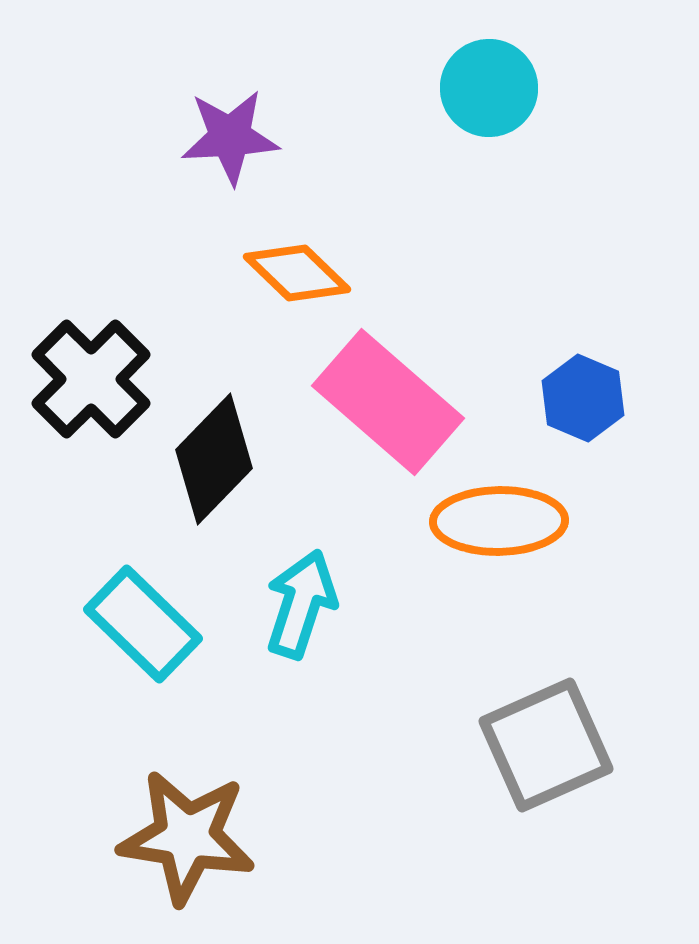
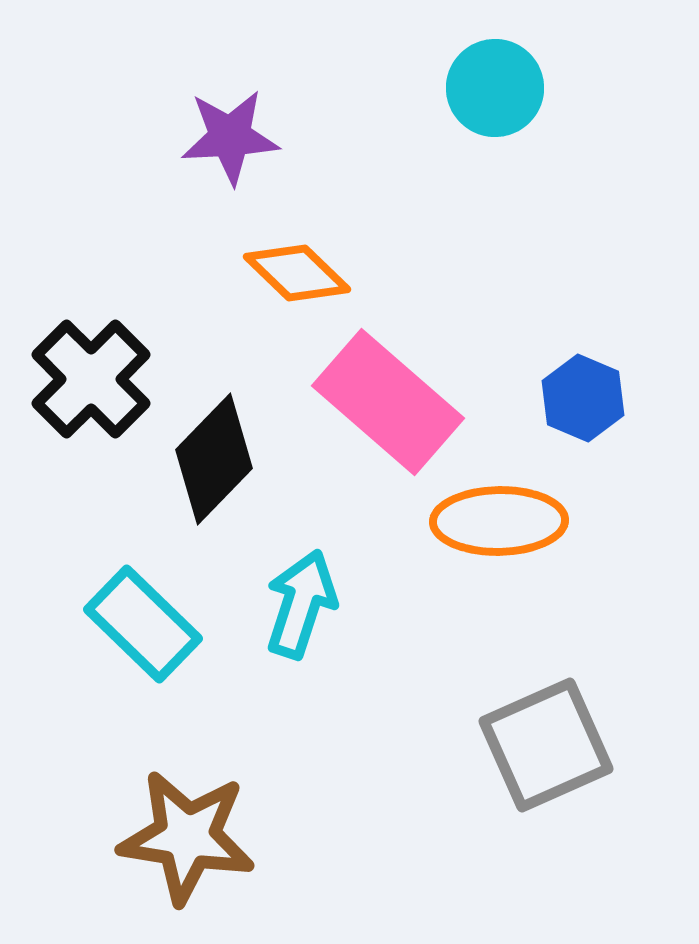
cyan circle: moved 6 px right
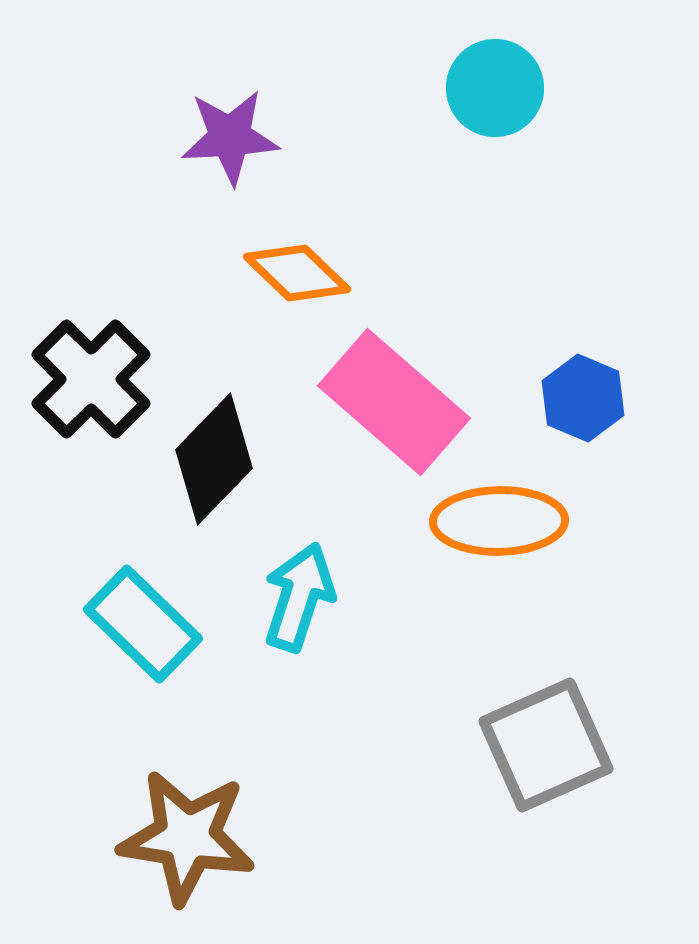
pink rectangle: moved 6 px right
cyan arrow: moved 2 px left, 7 px up
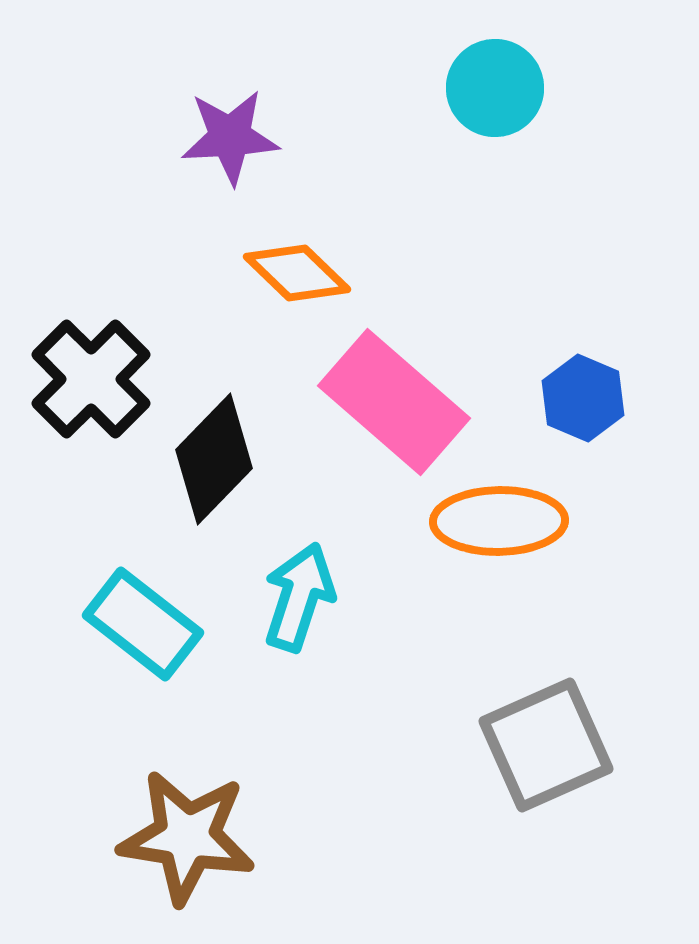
cyan rectangle: rotated 6 degrees counterclockwise
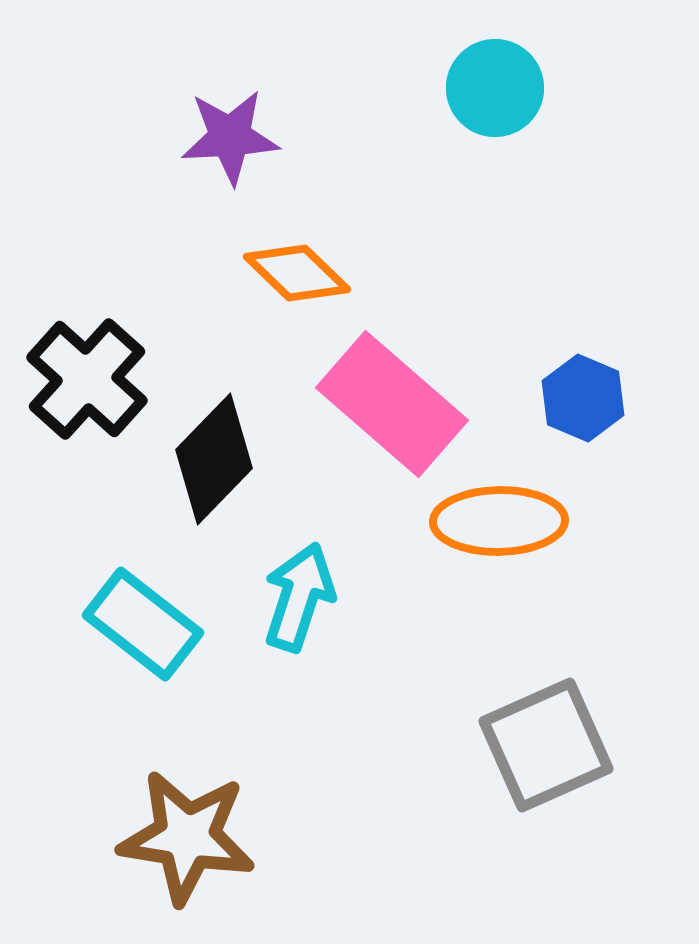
black cross: moved 4 px left; rotated 3 degrees counterclockwise
pink rectangle: moved 2 px left, 2 px down
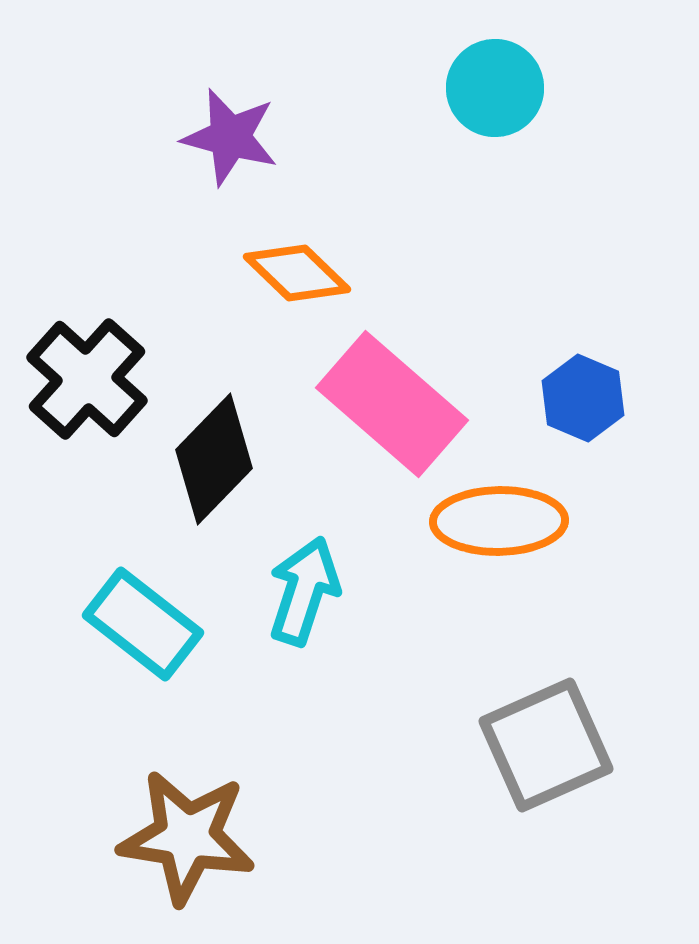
purple star: rotated 18 degrees clockwise
cyan arrow: moved 5 px right, 6 px up
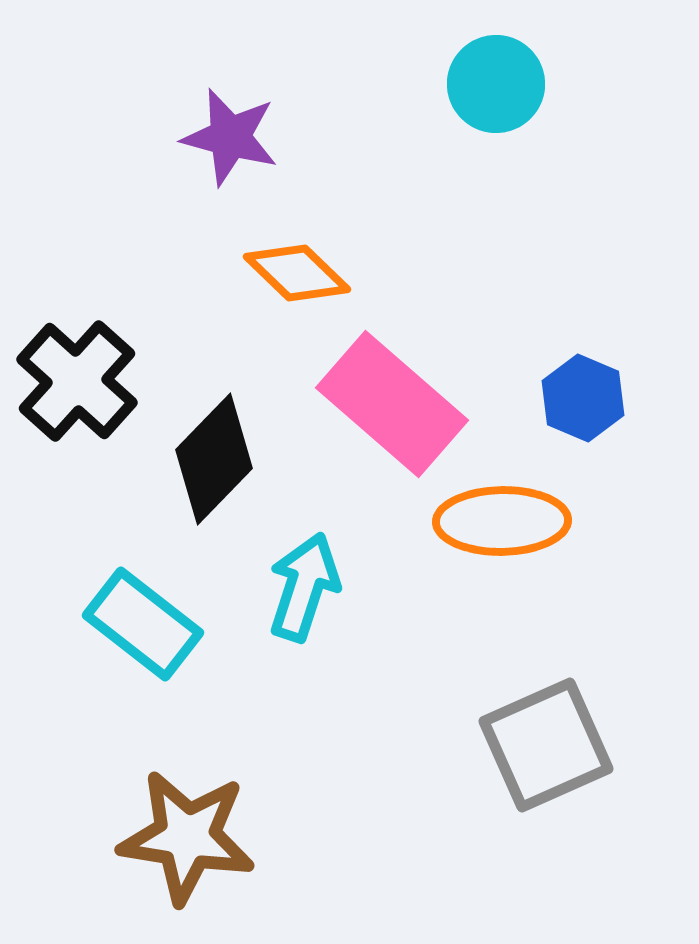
cyan circle: moved 1 px right, 4 px up
black cross: moved 10 px left, 2 px down
orange ellipse: moved 3 px right
cyan arrow: moved 4 px up
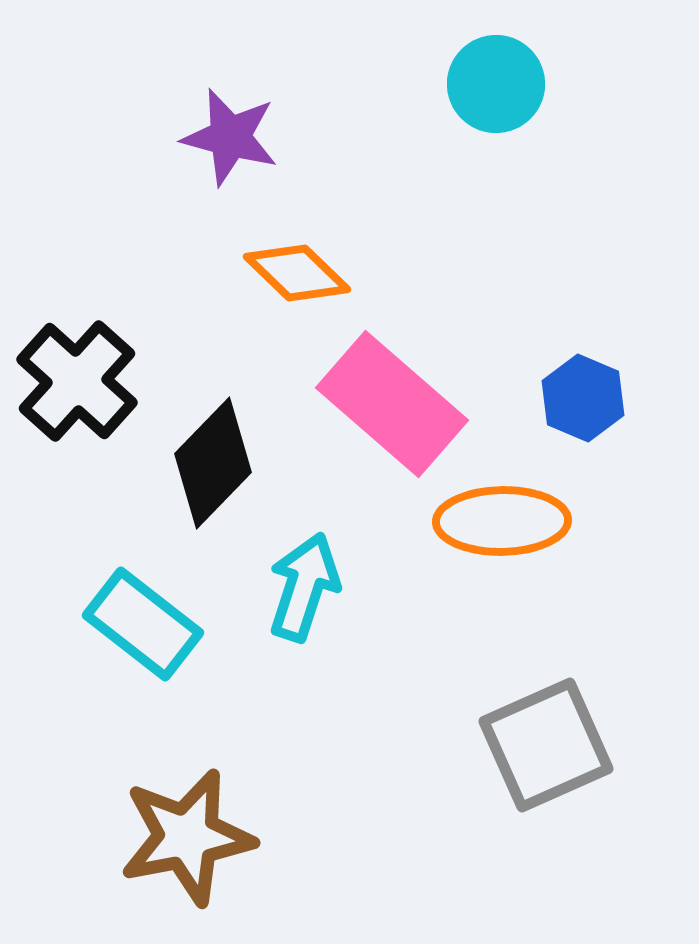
black diamond: moved 1 px left, 4 px down
brown star: rotated 20 degrees counterclockwise
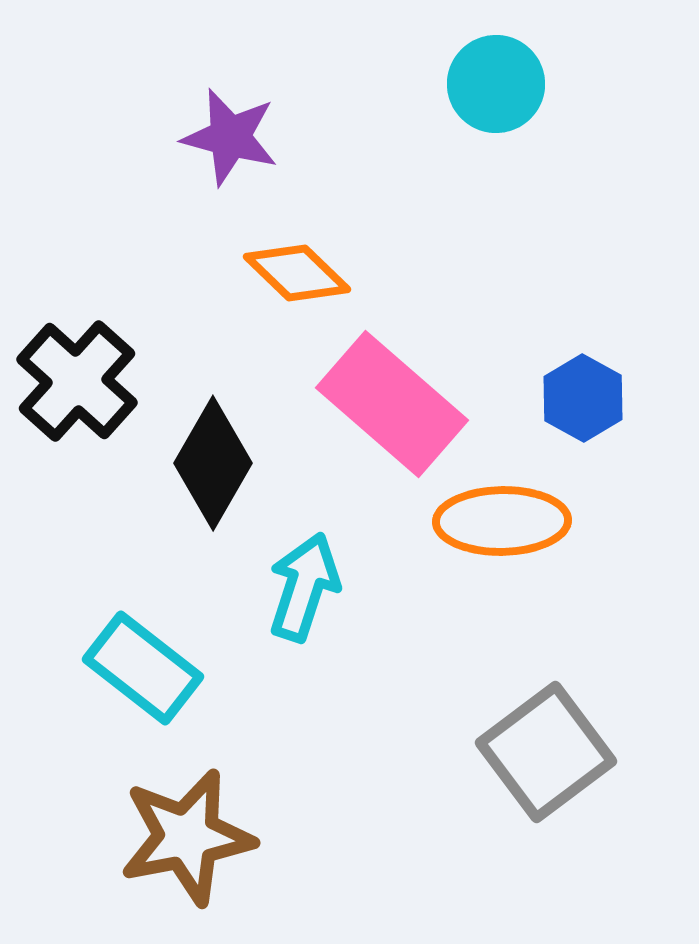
blue hexagon: rotated 6 degrees clockwise
black diamond: rotated 14 degrees counterclockwise
cyan rectangle: moved 44 px down
gray square: moved 7 px down; rotated 13 degrees counterclockwise
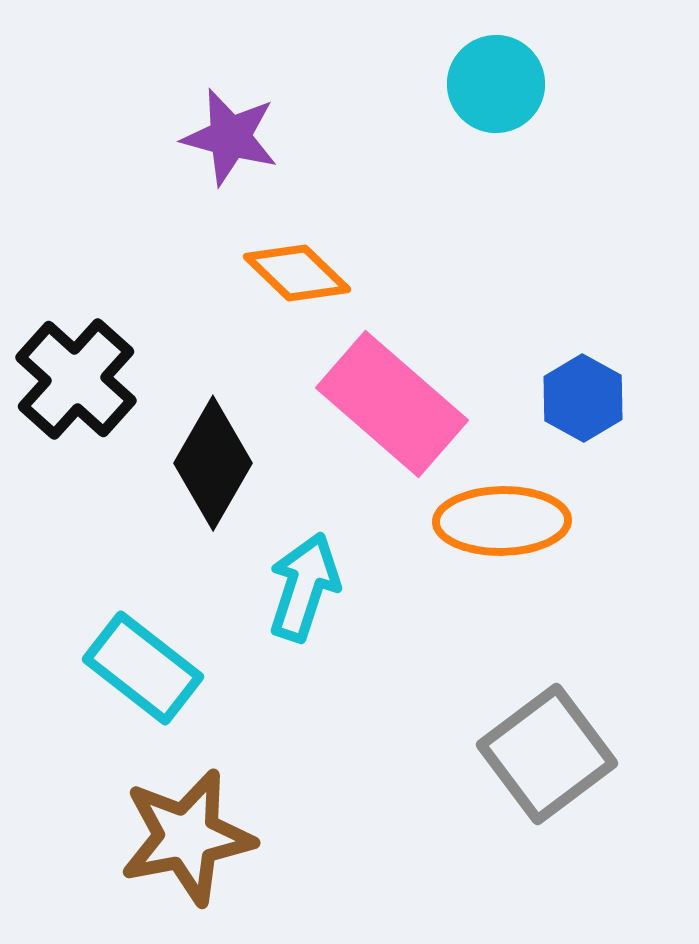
black cross: moved 1 px left, 2 px up
gray square: moved 1 px right, 2 px down
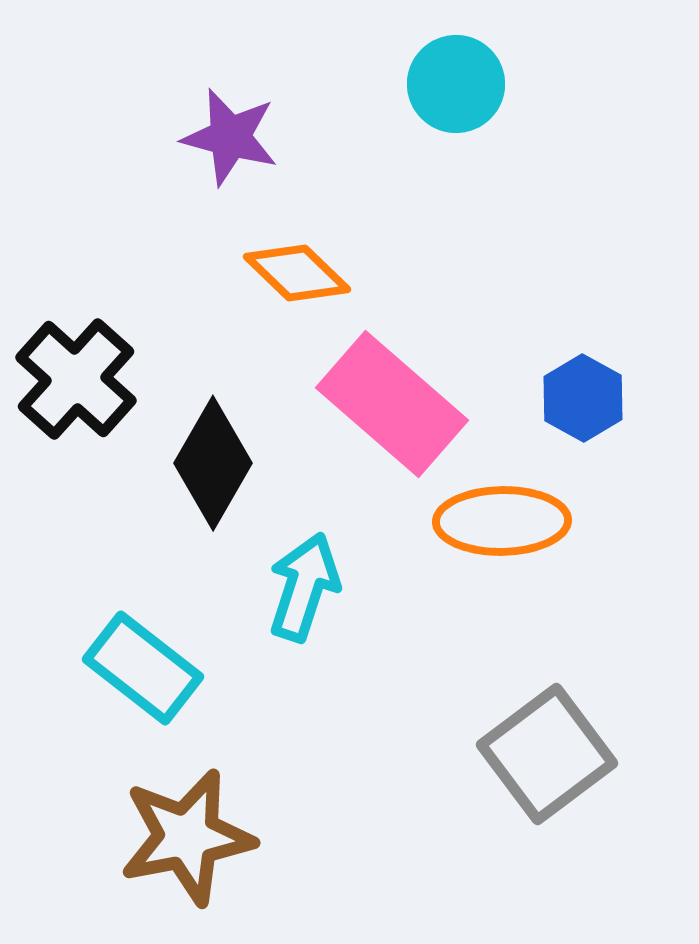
cyan circle: moved 40 px left
